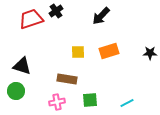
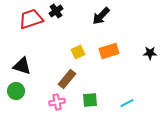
yellow square: rotated 24 degrees counterclockwise
brown rectangle: rotated 60 degrees counterclockwise
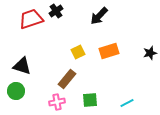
black arrow: moved 2 px left
black star: rotated 16 degrees counterclockwise
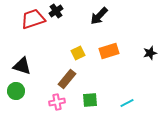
red trapezoid: moved 2 px right
yellow square: moved 1 px down
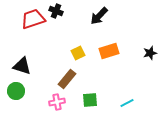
black cross: rotated 32 degrees counterclockwise
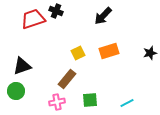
black arrow: moved 4 px right
black triangle: rotated 36 degrees counterclockwise
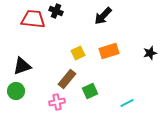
red trapezoid: rotated 25 degrees clockwise
green square: moved 9 px up; rotated 21 degrees counterclockwise
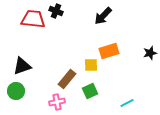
yellow square: moved 13 px right, 12 px down; rotated 24 degrees clockwise
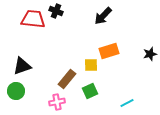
black star: moved 1 px down
